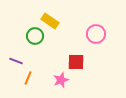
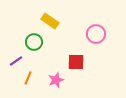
green circle: moved 1 px left, 6 px down
purple line: rotated 56 degrees counterclockwise
pink star: moved 5 px left
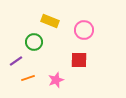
yellow rectangle: rotated 12 degrees counterclockwise
pink circle: moved 12 px left, 4 px up
red square: moved 3 px right, 2 px up
orange line: rotated 48 degrees clockwise
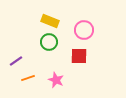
green circle: moved 15 px right
red square: moved 4 px up
pink star: rotated 28 degrees counterclockwise
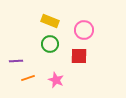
green circle: moved 1 px right, 2 px down
purple line: rotated 32 degrees clockwise
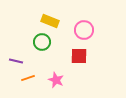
green circle: moved 8 px left, 2 px up
purple line: rotated 16 degrees clockwise
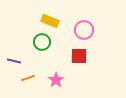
purple line: moved 2 px left
pink star: rotated 14 degrees clockwise
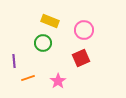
green circle: moved 1 px right, 1 px down
red square: moved 2 px right, 2 px down; rotated 24 degrees counterclockwise
purple line: rotated 72 degrees clockwise
pink star: moved 2 px right, 1 px down
